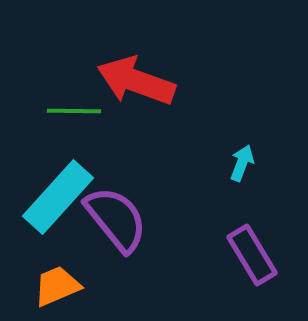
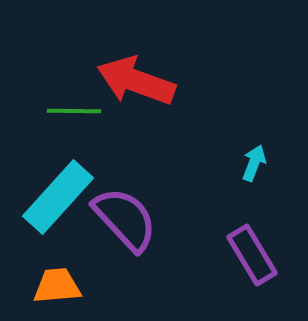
cyan arrow: moved 12 px right
purple semicircle: moved 9 px right; rotated 4 degrees counterclockwise
orange trapezoid: rotated 18 degrees clockwise
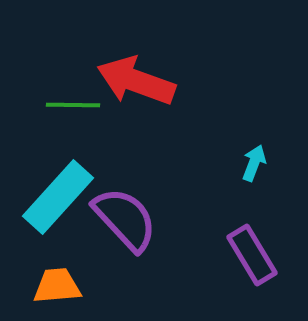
green line: moved 1 px left, 6 px up
